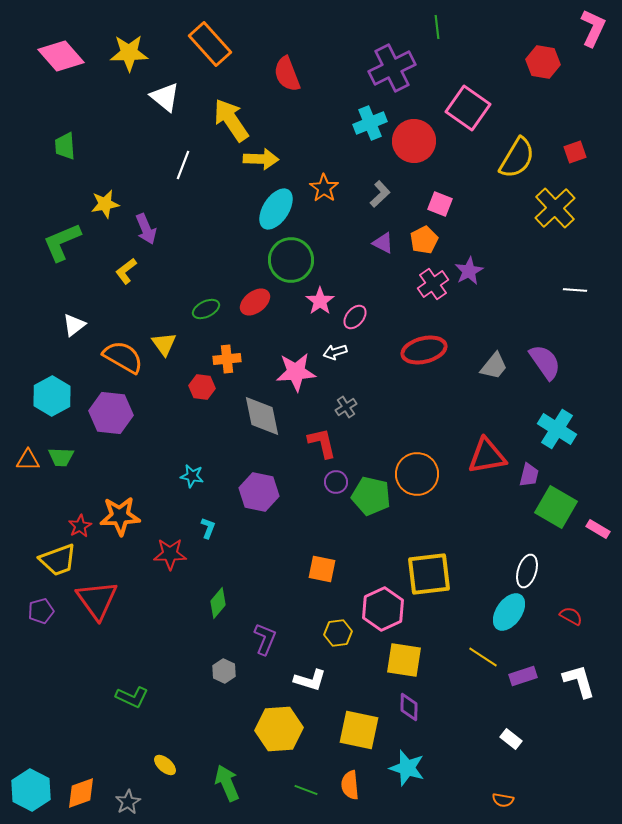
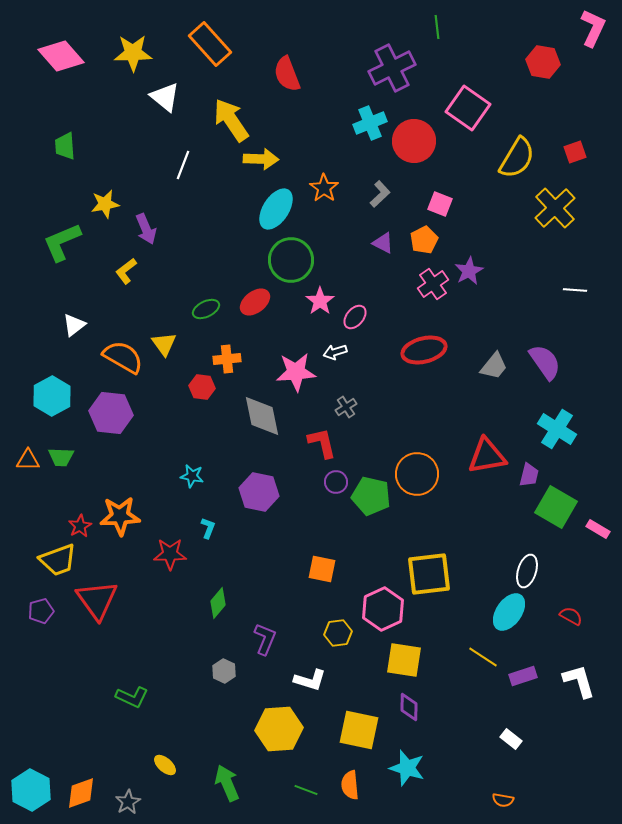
yellow star at (129, 53): moved 4 px right
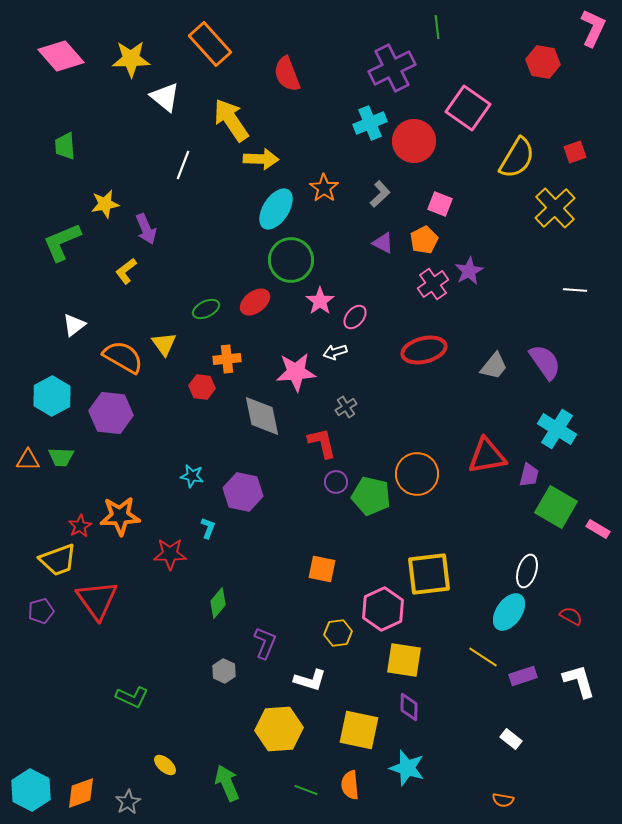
yellow star at (133, 53): moved 2 px left, 6 px down
purple hexagon at (259, 492): moved 16 px left
purple L-shape at (265, 639): moved 4 px down
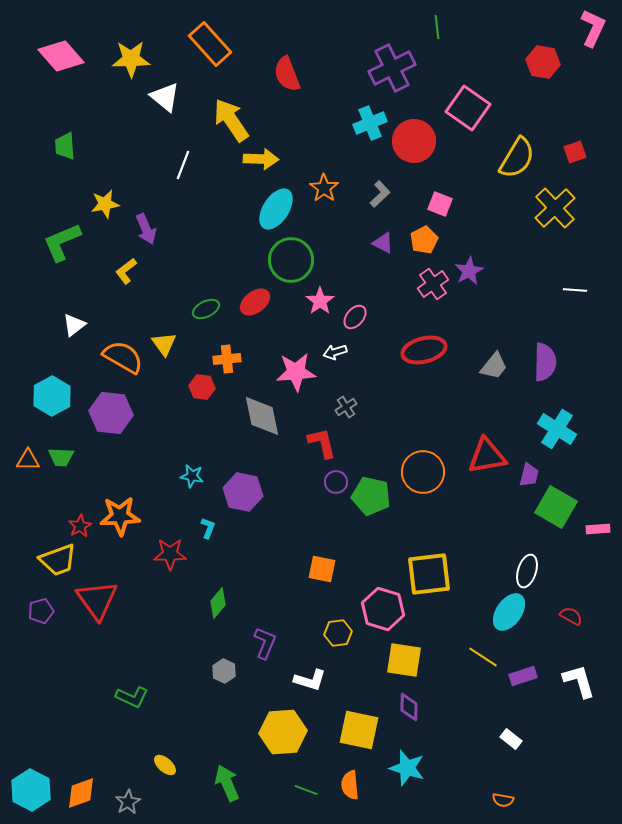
purple semicircle at (545, 362): rotated 36 degrees clockwise
orange circle at (417, 474): moved 6 px right, 2 px up
pink rectangle at (598, 529): rotated 35 degrees counterclockwise
pink hexagon at (383, 609): rotated 18 degrees counterclockwise
yellow hexagon at (279, 729): moved 4 px right, 3 px down
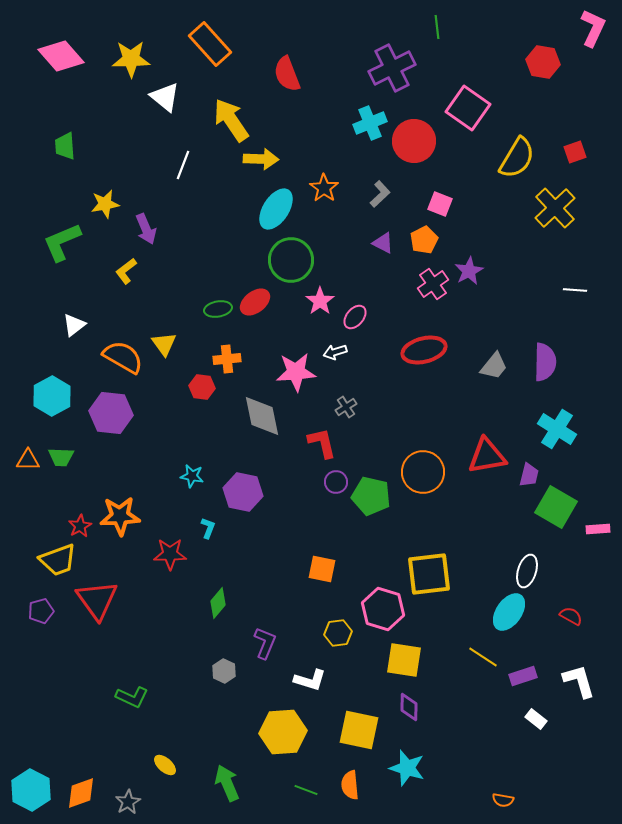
green ellipse at (206, 309): moved 12 px right; rotated 16 degrees clockwise
white rectangle at (511, 739): moved 25 px right, 20 px up
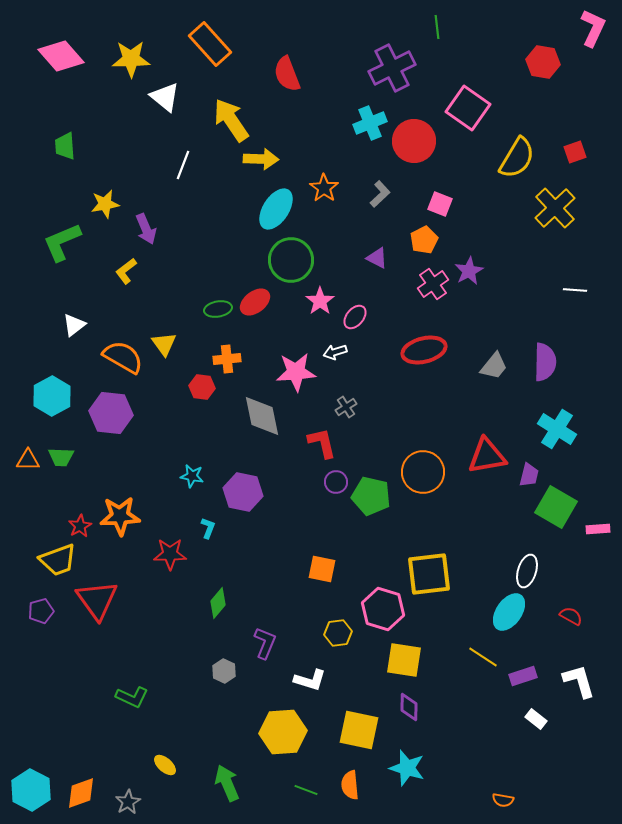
purple triangle at (383, 243): moved 6 px left, 15 px down
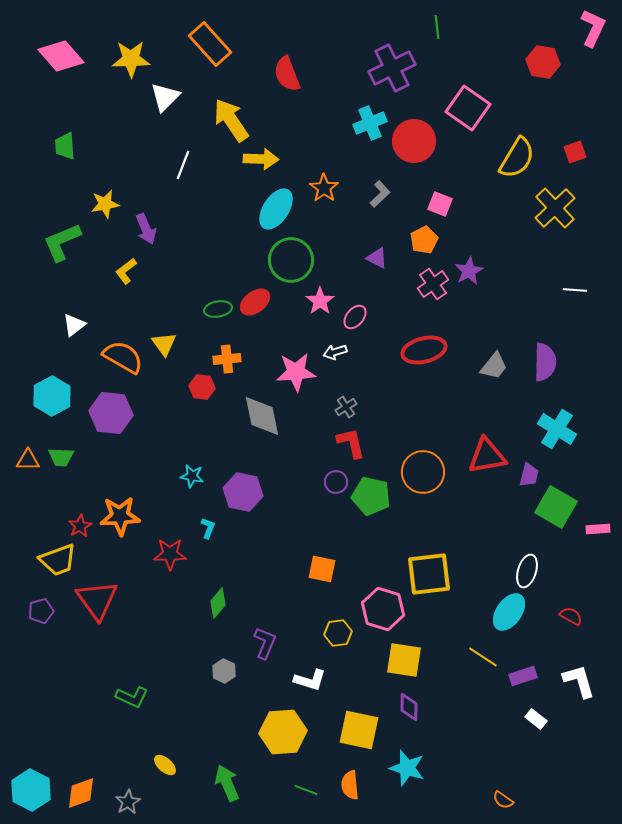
white triangle at (165, 97): rotated 36 degrees clockwise
red L-shape at (322, 443): moved 29 px right
orange semicircle at (503, 800): rotated 25 degrees clockwise
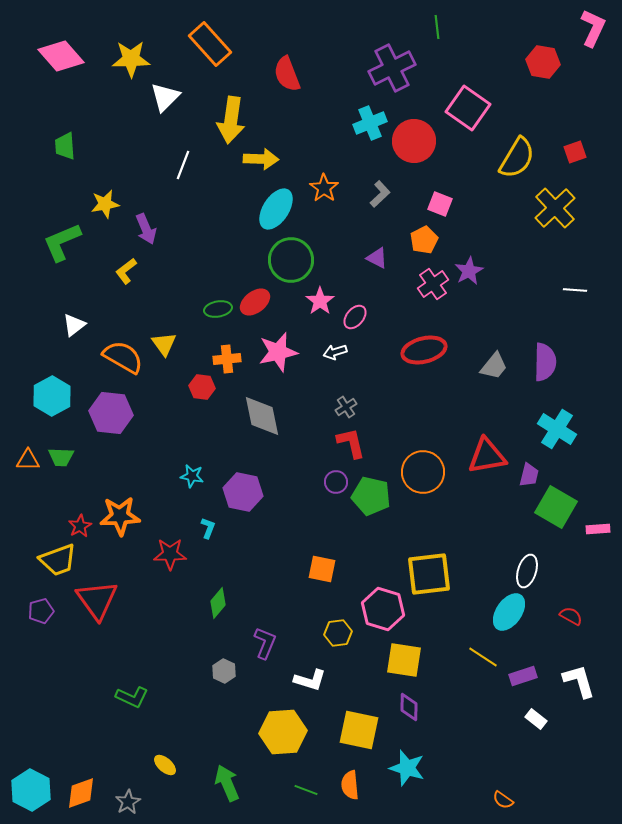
yellow arrow at (231, 120): rotated 138 degrees counterclockwise
pink star at (296, 372): moved 18 px left, 20 px up; rotated 9 degrees counterclockwise
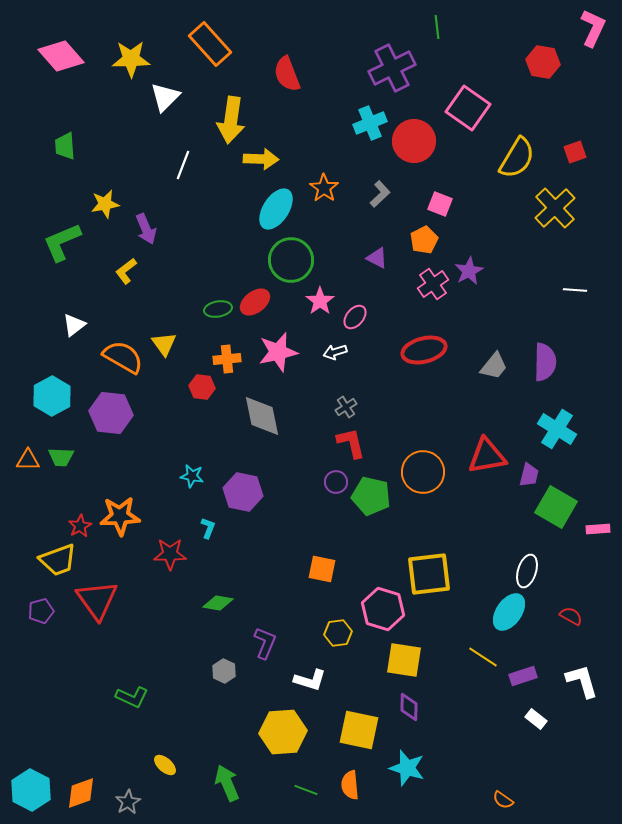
green diamond at (218, 603): rotated 60 degrees clockwise
white L-shape at (579, 681): moved 3 px right
